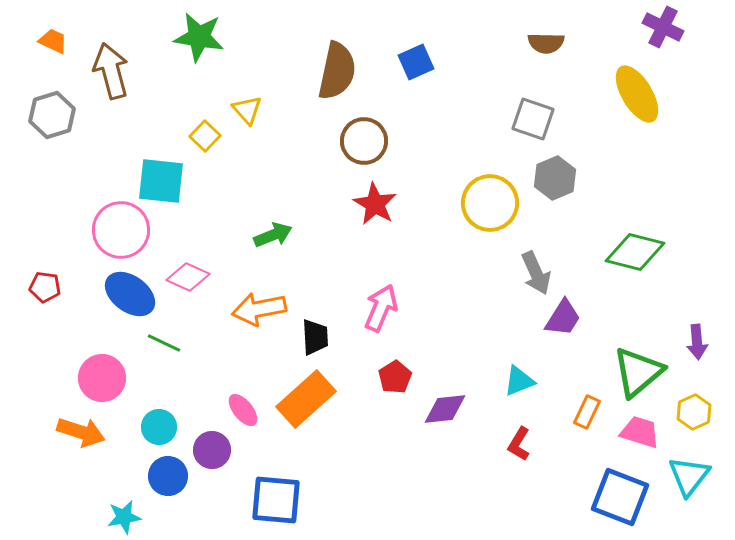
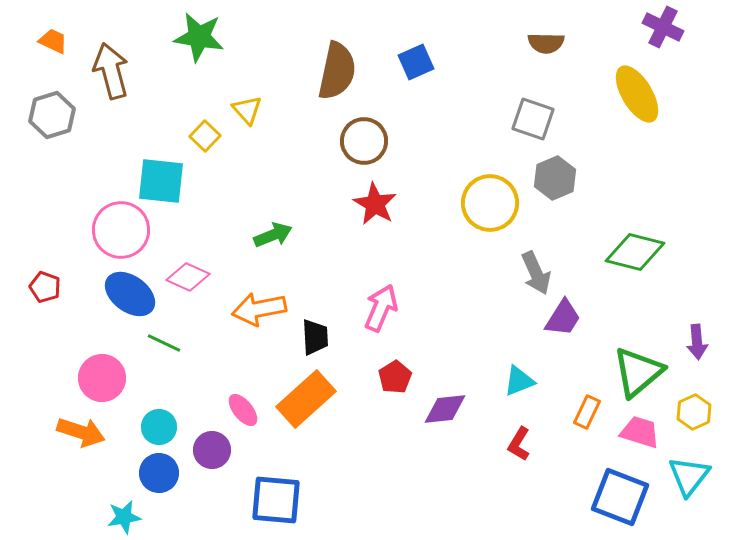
red pentagon at (45, 287): rotated 12 degrees clockwise
blue circle at (168, 476): moved 9 px left, 3 px up
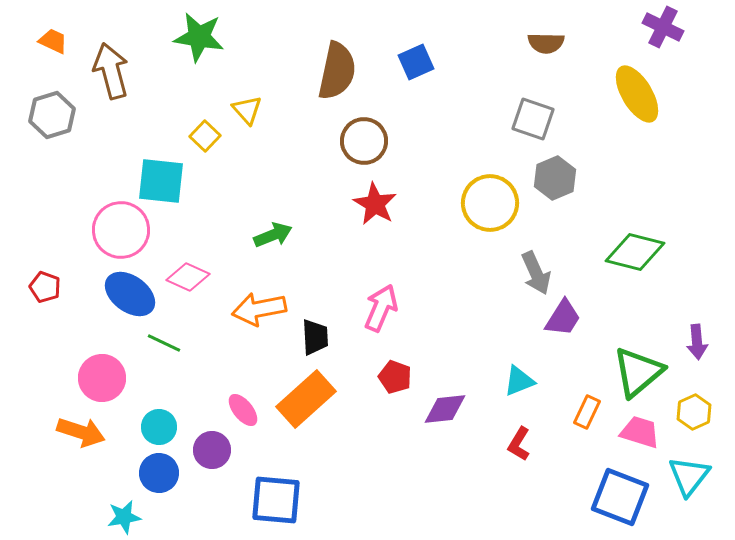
red pentagon at (395, 377): rotated 20 degrees counterclockwise
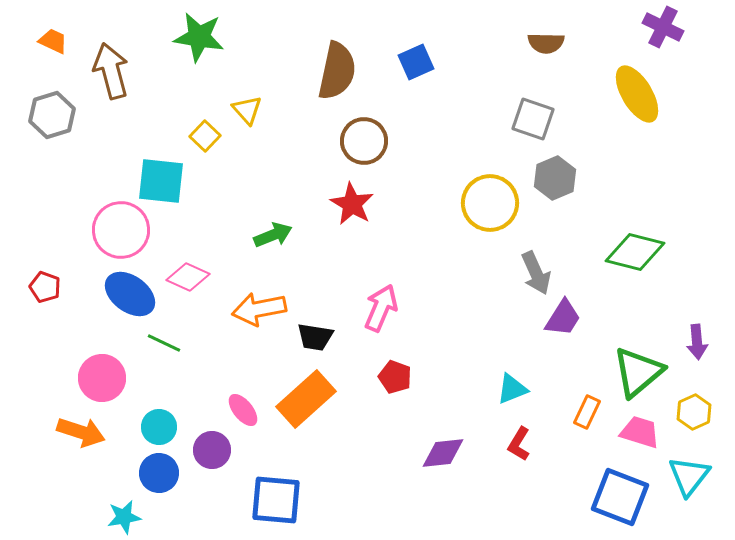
red star at (375, 204): moved 23 px left
black trapezoid at (315, 337): rotated 102 degrees clockwise
cyan triangle at (519, 381): moved 7 px left, 8 px down
purple diamond at (445, 409): moved 2 px left, 44 px down
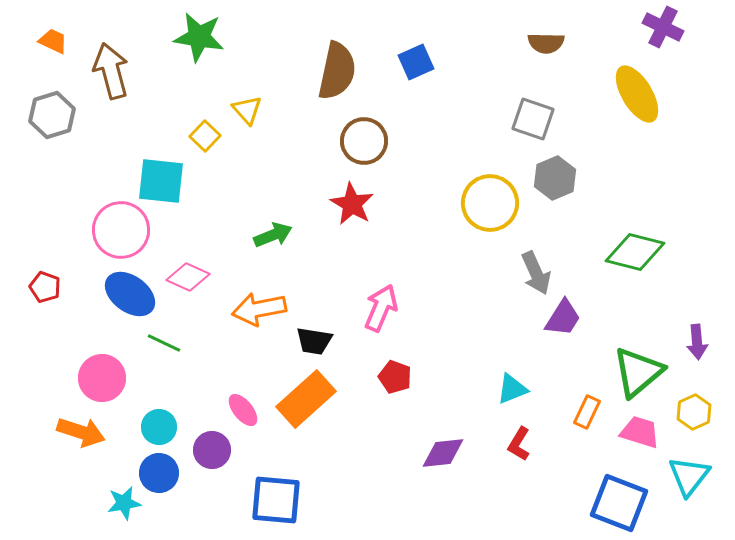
black trapezoid at (315, 337): moved 1 px left, 4 px down
blue square at (620, 497): moved 1 px left, 6 px down
cyan star at (124, 517): moved 14 px up
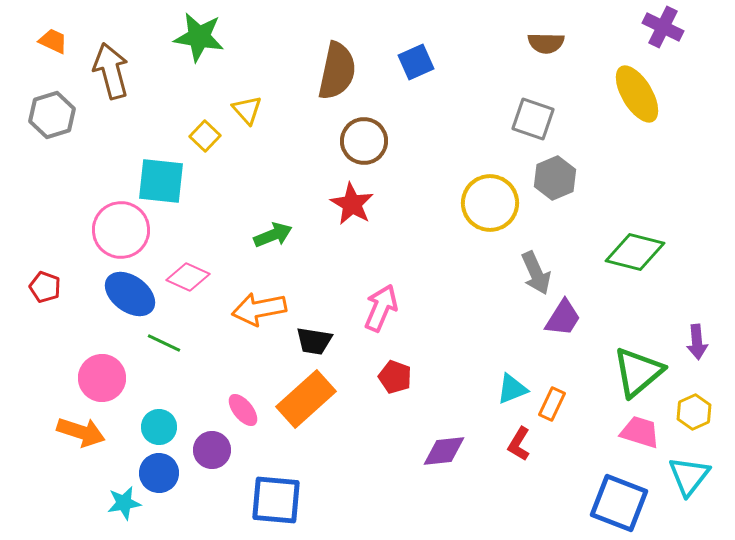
orange rectangle at (587, 412): moved 35 px left, 8 px up
purple diamond at (443, 453): moved 1 px right, 2 px up
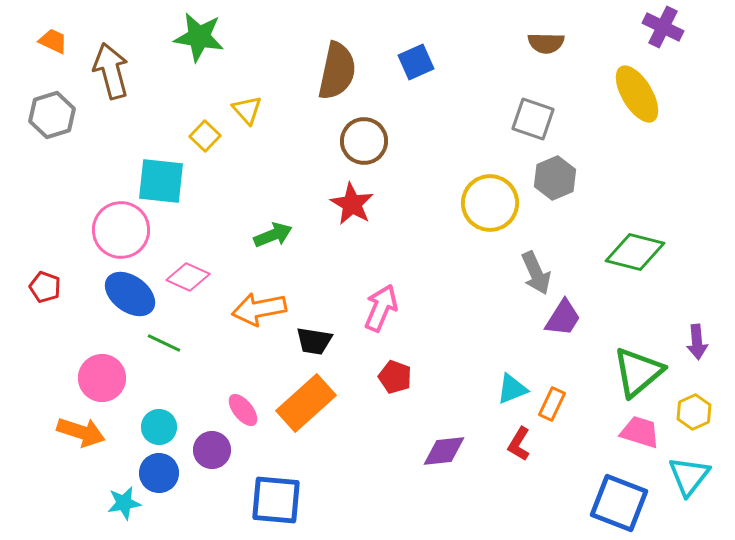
orange rectangle at (306, 399): moved 4 px down
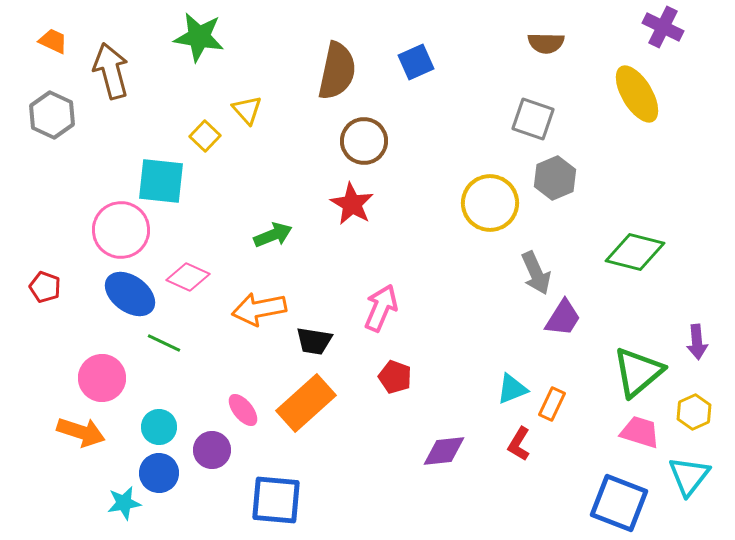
gray hexagon at (52, 115): rotated 18 degrees counterclockwise
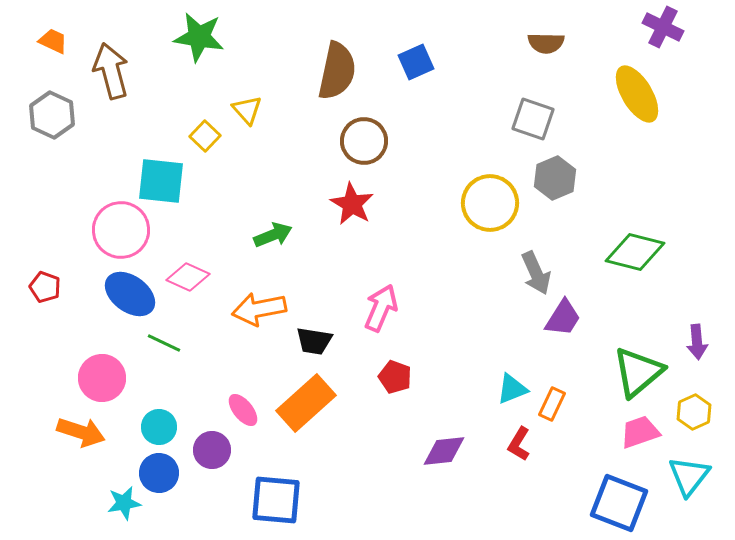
pink trapezoid at (640, 432): rotated 36 degrees counterclockwise
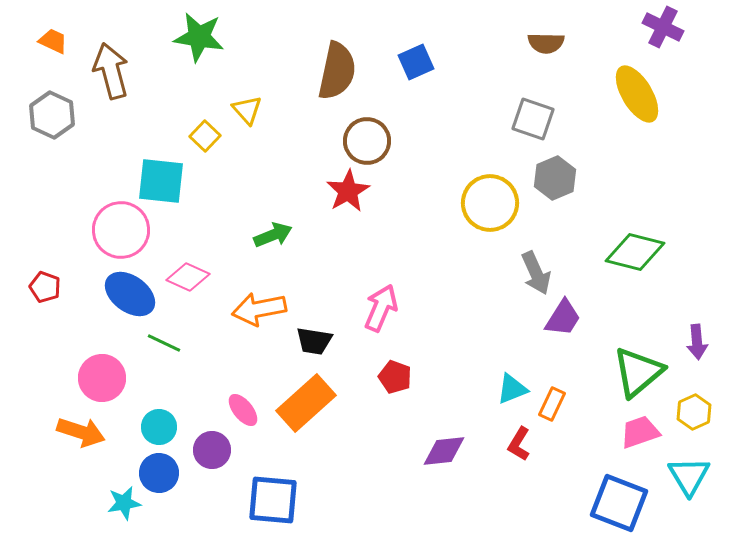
brown circle at (364, 141): moved 3 px right
red star at (352, 204): moved 4 px left, 13 px up; rotated 12 degrees clockwise
cyan triangle at (689, 476): rotated 9 degrees counterclockwise
blue square at (276, 500): moved 3 px left
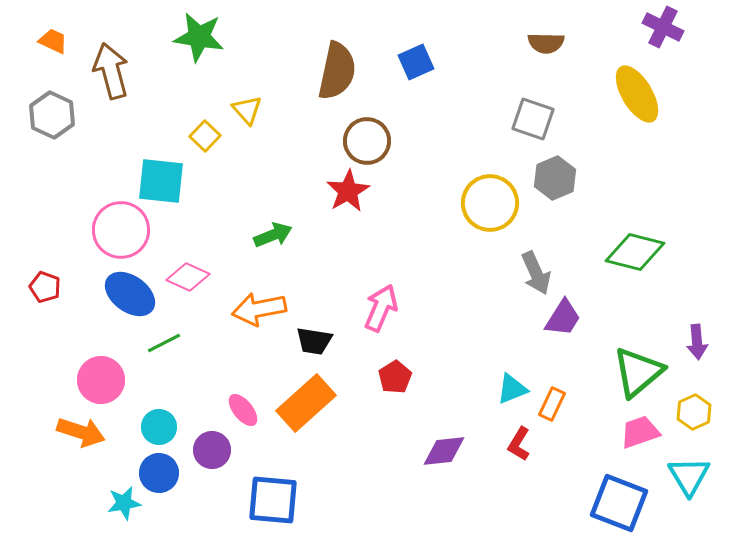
green line at (164, 343): rotated 52 degrees counterclockwise
red pentagon at (395, 377): rotated 20 degrees clockwise
pink circle at (102, 378): moved 1 px left, 2 px down
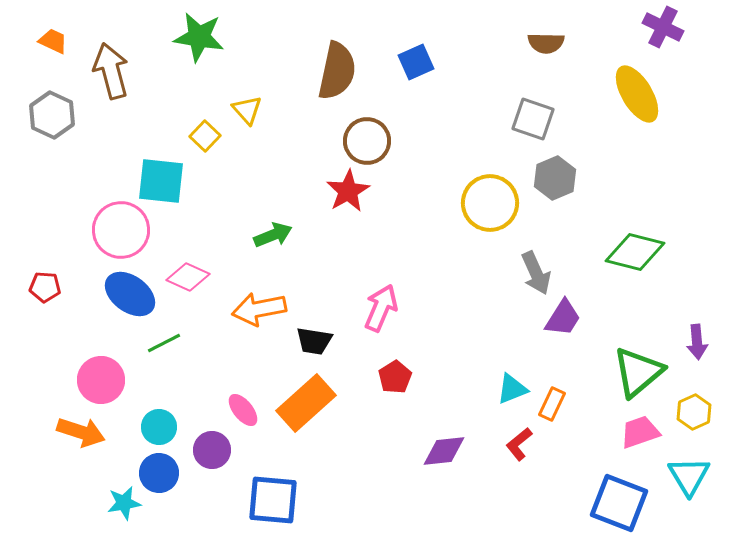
red pentagon at (45, 287): rotated 16 degrees counterclockwise
red L-shape at (519, 444): rotated 20 degrees clockwise
